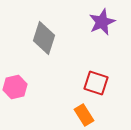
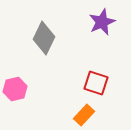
gray diamond: rotated 8 degrees clockwise
pink hexagon: moved 2 px down
orange rectangle: rotated 75 degrees clockwise
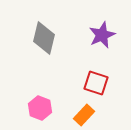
purple star: moved 13 px down
gray diamond: rotated 12 degrees counterclockwise
pink hexagon: moved 25 px right, 19 px down; rotated 25 degrees counterclockwise
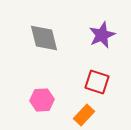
gray diamond: rotated 28 degrees counterclockwise
red square: moved 1 px right, 1 px up
pink hexagon: moved 2 px right, 8 px up; rotated 25 degrees counterclockwise
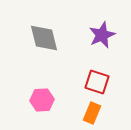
orange rectangle: moved 8 px right, 2 px up; rotated 20 degrees counterclockwise
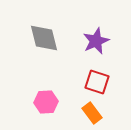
purple star: moved 6 px left, 6 px down
pink hexagon: moved 4 px right, 2 px down
orange rectangle: rotated 60 degrees counterclockwise
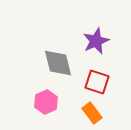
gray diamond: moved 14 px right, 25 px down
pink hexagon: rotated 20 degrees counterclockwise
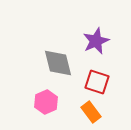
orange rectangle: moved 1 px left, 1 px up
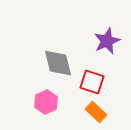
purple star: moved 11 px right
red square: moved 5 px left
orange rectangle: moved 5 px right; rotated 10 degrees counterclockwise
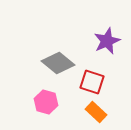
gray diamond: rotated 36 degrees counterclockwise
pink hexagon: rotated 20 degrees counterclockwise
